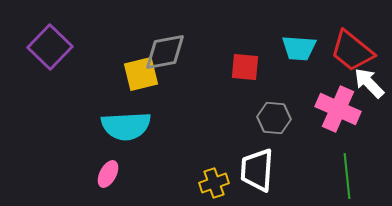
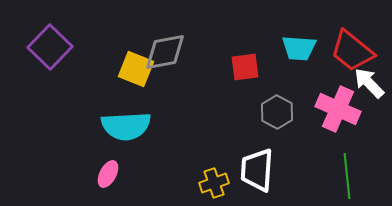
red square: rotated 12 degrees counterclockwise
yellow square: moved 5 px left, 5 px up; rotated 36 degrees clockwise
gray hexagon: moved 3 px right, 6 px up; rotated 24 degrees clockwise
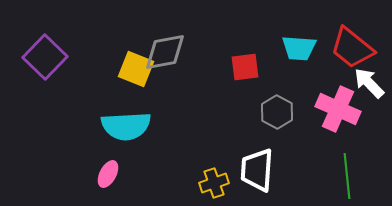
purple square: moved 5 px left, 10 px down
red trapezoid: moved 3 px up
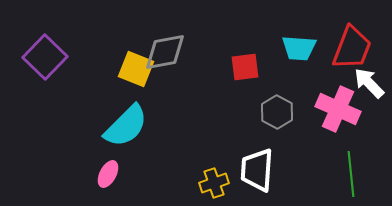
red trapezoid: rotated 108 degrees counterclockwise
cyan semicircle: rotated 42 degrees counterclockwise
green line: moved 4 px right, 2 px up
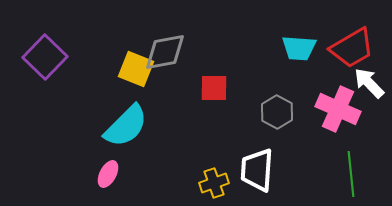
red trapezoid: rotated 39 degrees clockwise
red square: moved 31 px left, 21 px down; rotated 8 degrees clockwise
